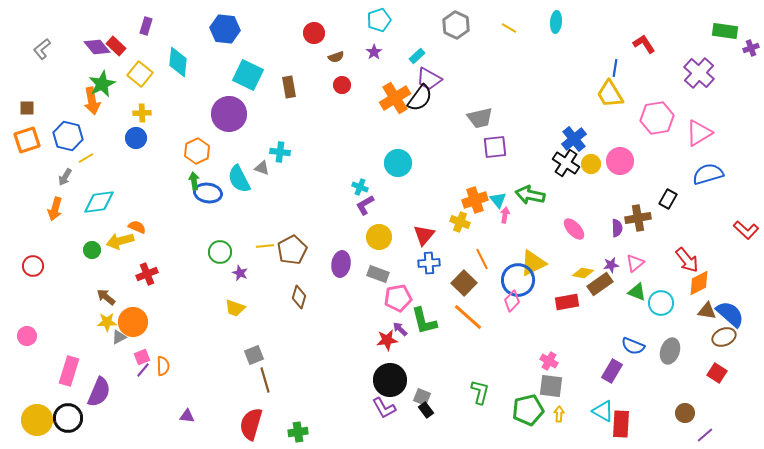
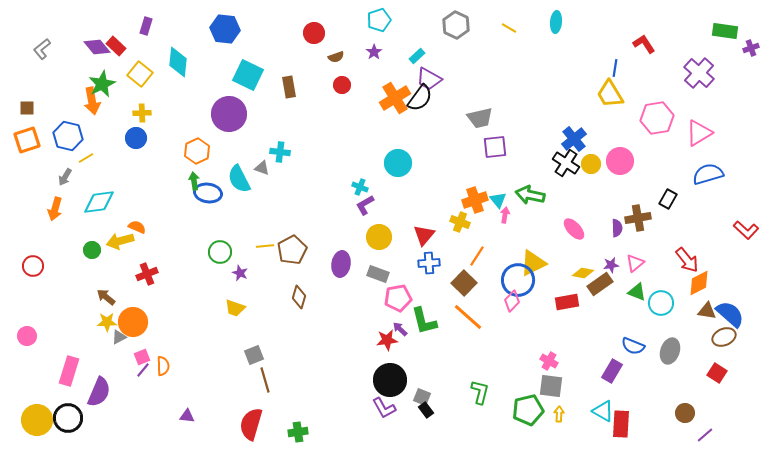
orange line at (482, 259): moved 5 px left, 3 px up; rotated 60 degrees clockwise
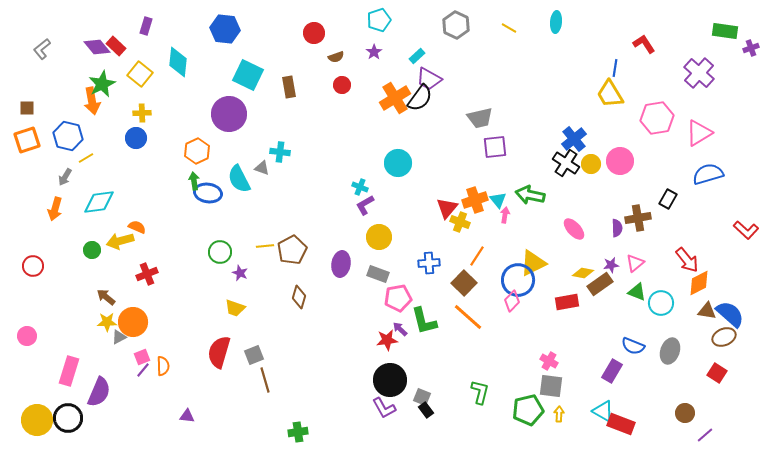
red triangle at (424, 235): moved 23 px right, 27 px up
red semicircle at (251, 424): moved 32 px left, 72 px up
red rectangle at (621, 424): rotated 72 degrees counterclockwise
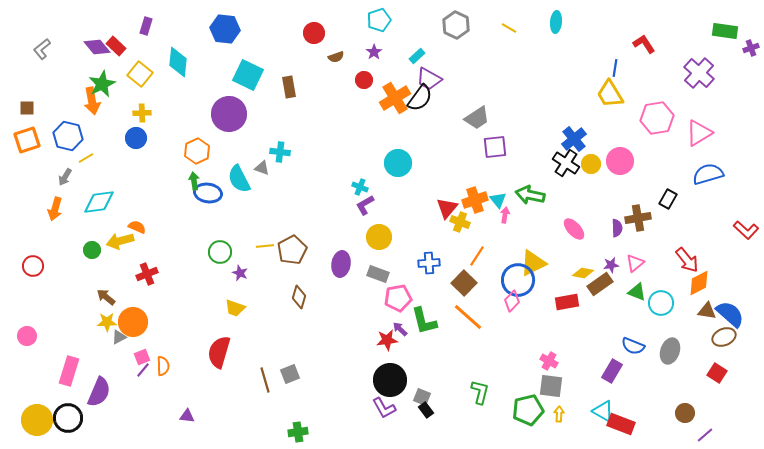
red circle at (342, 85): moved 22 px right, 5 px up
gray trapezoid at (480, 118): moved 3 px left; rotated 20 degrees counterclockwise
gray square at (254, 355): moved 36 px right, 19 px down
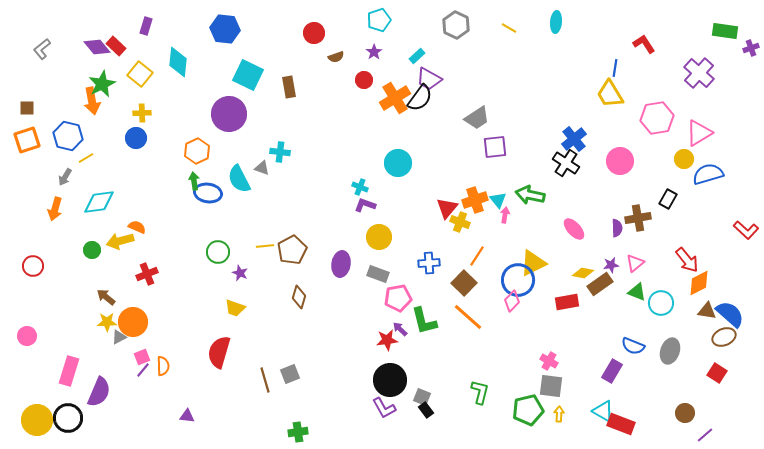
yellow circle at (591, 164): moved 93 px right, 5 px up
purple L-shape at (365, 205): rotated 50 degrees clockwise
green circle at (220, 252): moved 2 px left
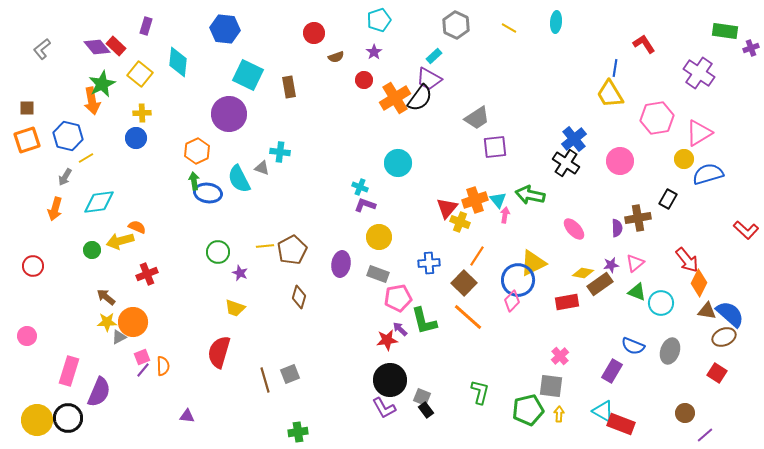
cyan rectangle at (417, 56): moved 17 px right
purple cross at (699, 73): rotated 8 degrees counterclockwise
orange diamond at (699, 283): rotated 36 degrees counterclockwise
pink cross at (549, 361): moved 11 px right, 5 px up; rotated 18 degrees clockwise
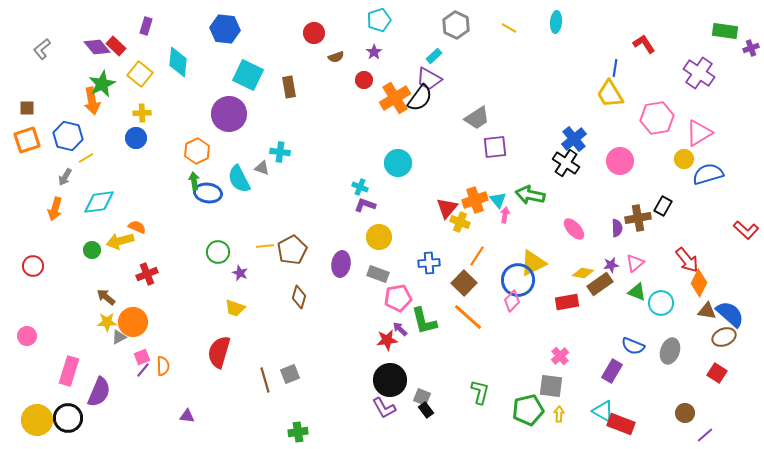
black rectangle at (668, 199): moved 5 px left, 7 px down
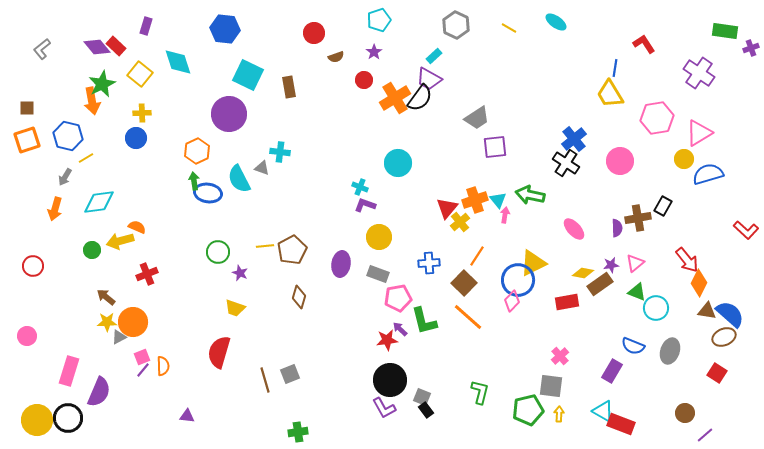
cyan ellipse at (556, 22): rotated 60 degrees counterclockwise
cyan diamond at (178, 62): rotated 24 degrees counterclockwise
yellow cross at (460, 222): rotated 30 degrees clockwise
cyan circle at (661, 303): moved 5 px left, 5 px down
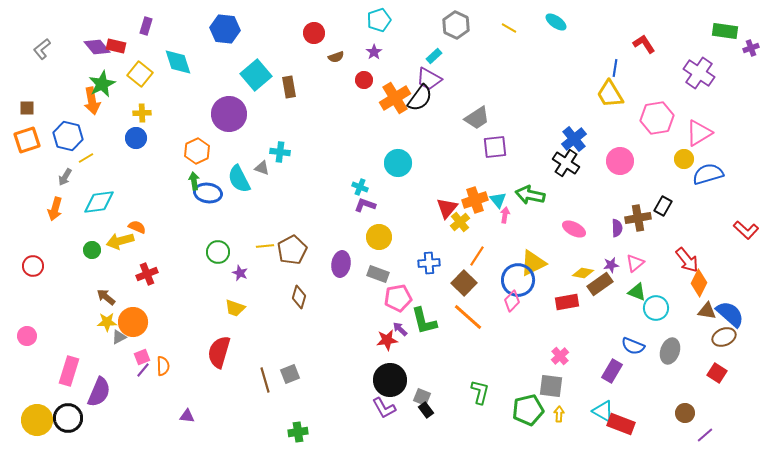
red rectangle at (116, 46): rotated 30 degrees counterclockwise
cyan square at (248, 75): moved 8 px right; rotated 24 degrees clockwise
pink ellipse at (574, 229): rotated 20 degrees counterclockwise
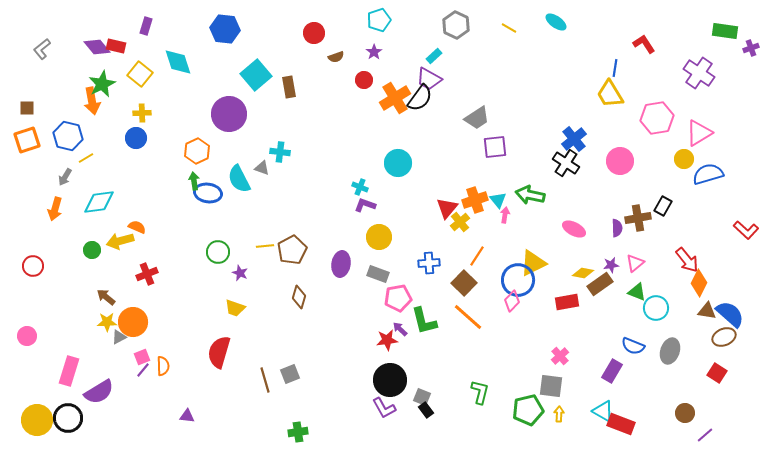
purple semicircle at (99, 392): rotated 36 degrees clockwise
